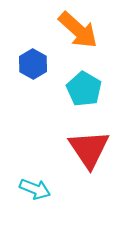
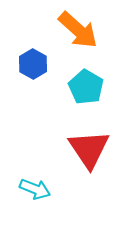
cyan pentagon: moved 2 px right, 2 px up
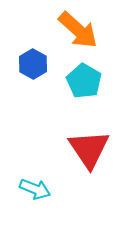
cyan pentagon: moved 2 px left, 6 px up
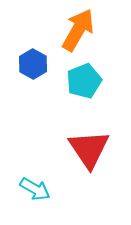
orange arrow: rotated 102 degrees counterclockwise
cyan pentagon: rotated 20 degrees clockwise
cyan arrow: rotated 8 degrees clockwise
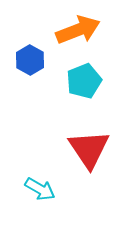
orange arrow: rotated 39 degrees clockwise
blue hexagon: moved 3 px left, 4 px up
cyan arrow: moved 5 px right
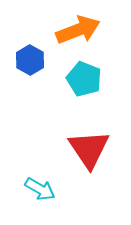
cyan pentagon: moved 2 px up; rotated 28 degrees counterclockwise
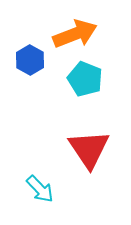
orange arrow: moved 3 px left, 4 px down
cyan pentagon: moved 1 px right
cyan arrow: rotated 16 degrees clockwise
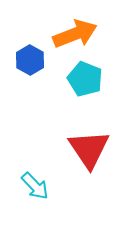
cyan arrow: moved 5 px left, 3 px up
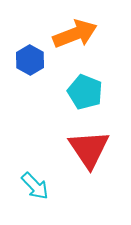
cyan pentagon: moved 13 px down
